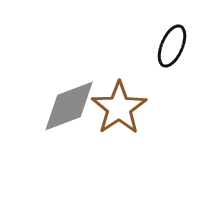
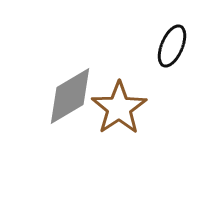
gray diamond: moved 1 px right, 10 px up; rotated 10 degrees counterclockwise
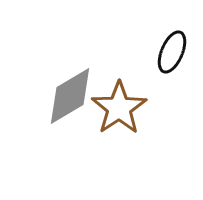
black ellipse: moved 6 px down
